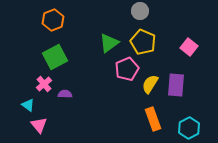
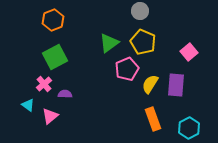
pink square: moved 5 px down; rotated 12 degrees clockwise
pink triangle: moved 11 px right, 9 px up; rotated 30 degrees clockwise
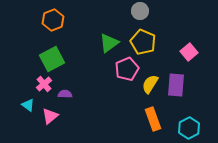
green square: moved 3 px left, 2 px down
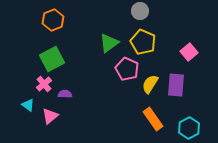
pink pentagon: rotated 25 degrees counterclockwise
orange rectangle: rotated 15 degrees counterclockwise
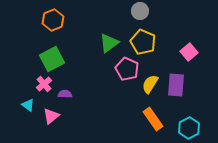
pink triangle: moved 1 px right
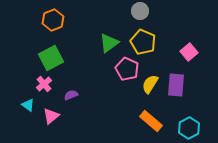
green square: moved 1 px left, 1 px up
purple semicircle: moved 6 px right, 1 px down; rotated 24 degrees counterclockwise
orange rectangle: moved 2 px left, 2 px down; rotated 15 degrees counterclockwise
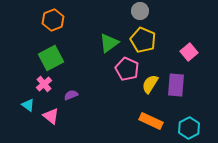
yellow pentagon: moved 2 px up
pink triangle: rotated 42 degrees counterclockwise
orange rectangle: rotated 15 degrees counterclockwise
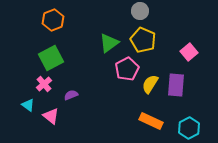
pink pentagon: rotated 20 degrees clockwise
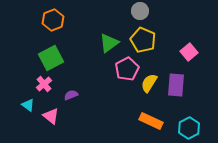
yellow semicircle: moved 1 px left, 1 px up
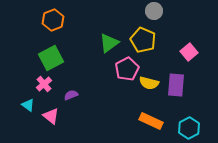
gray circle: moved 14 px right
yellow semicircle: rotated 108 degrees counterclockwise
